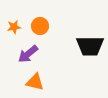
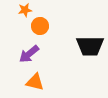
orange star: moved 11 px right, 17 px up
purple arrow: moved 1 px right
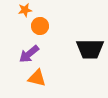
black trapezoid: moved 3 px down
orange triangle: moved 2 px right, 4 px up
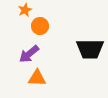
orange star: rotated 16 degrees counterclockwise
orange triangle: rotated 12 degrees counterclockwise
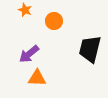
orange star: rotated 24 degrees counterclockwise
orange circle: moved 14 px right, 5 px up
black trapezoid: rotated 104 degrees clockwise
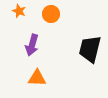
orange star: moved 6 px left, 1 px down
orange circle: moved 3 px left, 7 px up
purple arrow: moved 3 px right, 9 px up; rotated 35 degrees counterclockwise
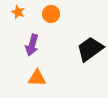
orange star: moved 1 px left, 1 px down
black trapezoid: rotated 40 degrees clockwise
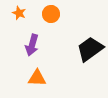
orange star: moved 1 px right, 1 px down
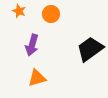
orange star: moved 2 px up
orange triangle: rotated 18 degrees counterclockwise
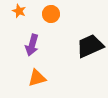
black trapezoid: moved 3 px up; rotated 12 degrees clockwise
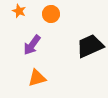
purple arrow: rotated 20 degrees clockwise
